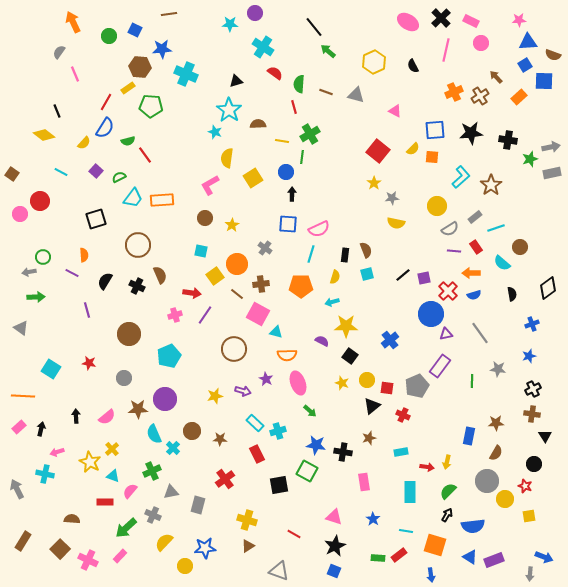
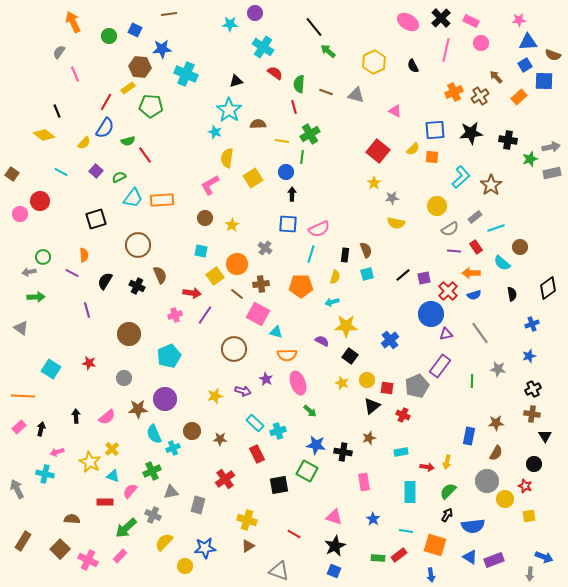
cyan cross at (173, 448): rotated 24 degrees clockwise
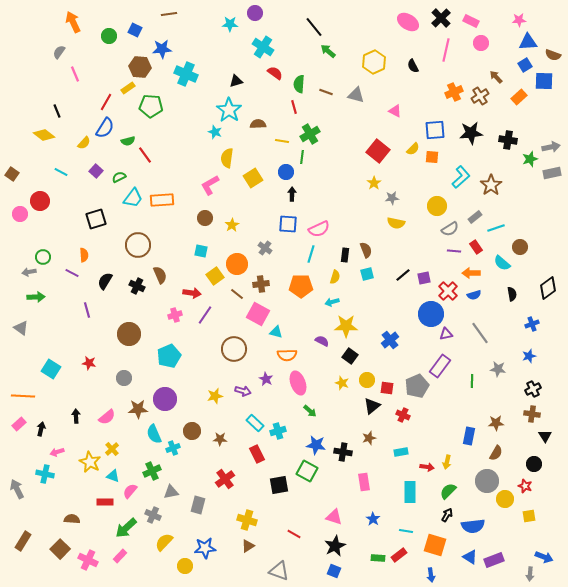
pink rectangle at (19, 427): moved 3 px up
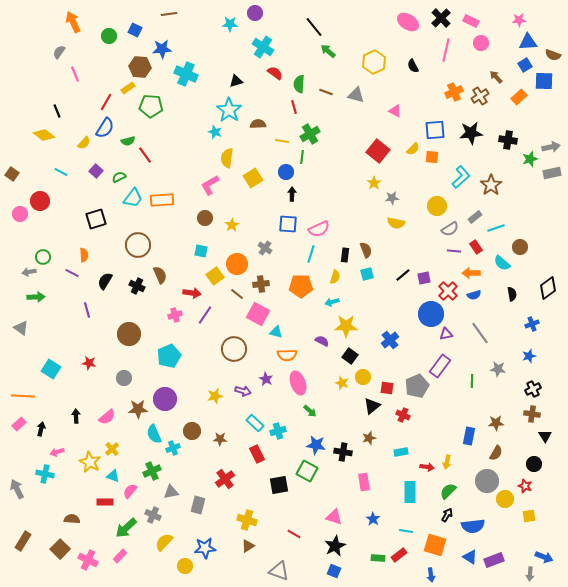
yellow circle at (367, 380): moved 4 px left, 3 px up
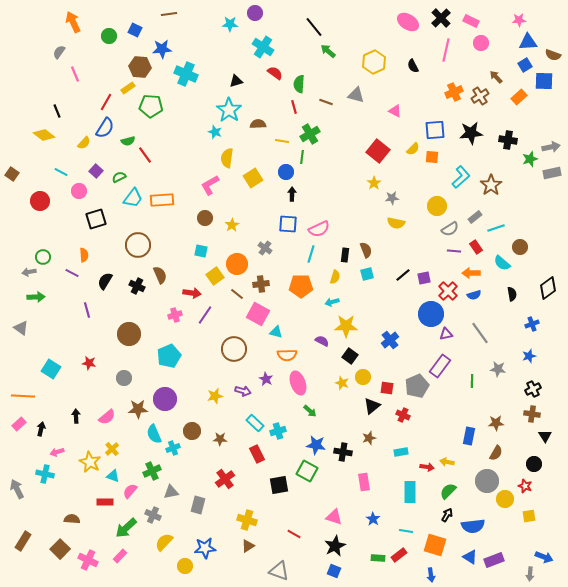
brown line at (326, 92): moved 10 px down
pink circle at (20, 214): moved 59 px right, 23 px up
yellow arrow at (447, 462): rotated 88 degrees clockwise
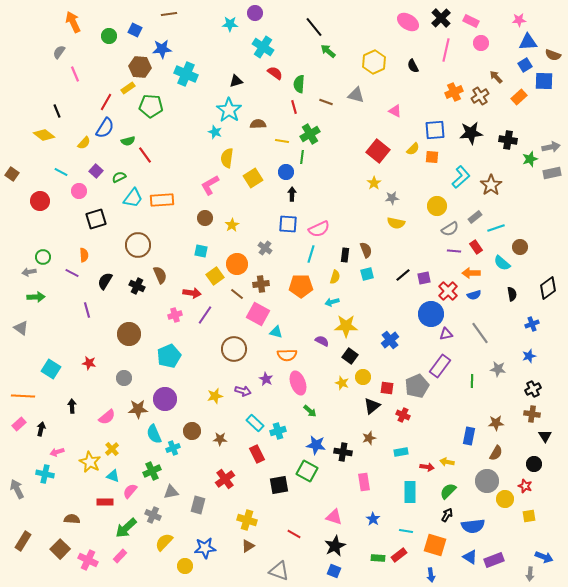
black arrow at (76, 416): moved 4 px left, 10 px up
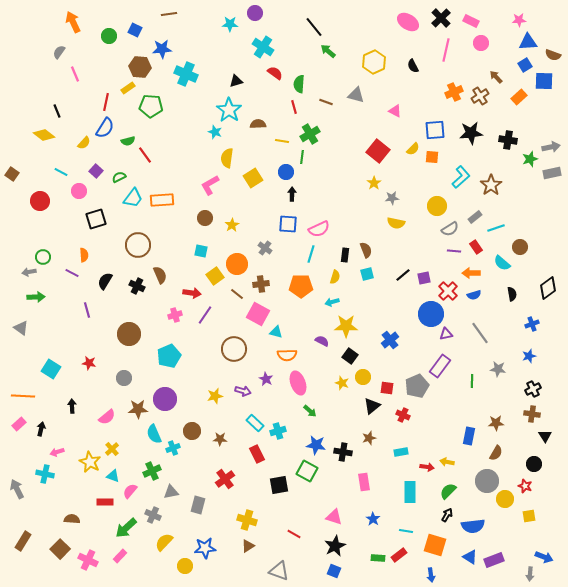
red line at (106, 102): rotated 18 degrees counterclockwise
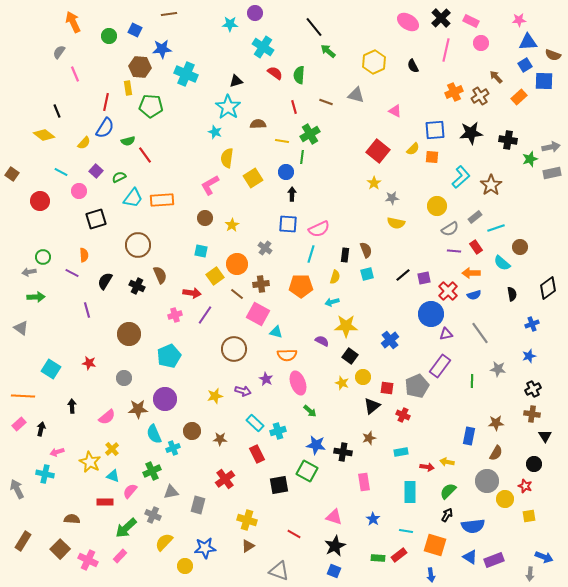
green semicircle at (299, 84): moved 9 px up
yellow rectangle at (128, 88): rotated 64 degrees counterclockwise
cyan star at (229, 110): moved 1 px left, 3 px up
